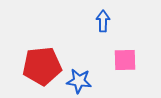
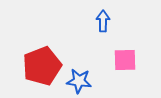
red pentagon: rotated 15 degrees counterclockwise
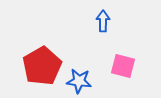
pink square: moved 2 px left, 6 px down; rotated 15 degrees clockwise
red pentagon: rotated 9 degrees counterclockwise
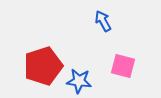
blue arrow: rotated 30 degrees counterclockwise
red pentagon: moved 1 px right; rotated 12 degrees clockwise
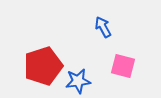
blue arrow: moved 6 px down
blue star: moved 1 px left; rotated 15 degrees counterclockwise
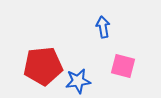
blue arrow: rotated 20 degrees clockwise
red pentagon: rotated 12 degrees clockwise
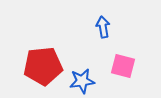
blue star: moved 4 px right
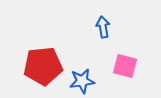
pink square: moved 2 px right
